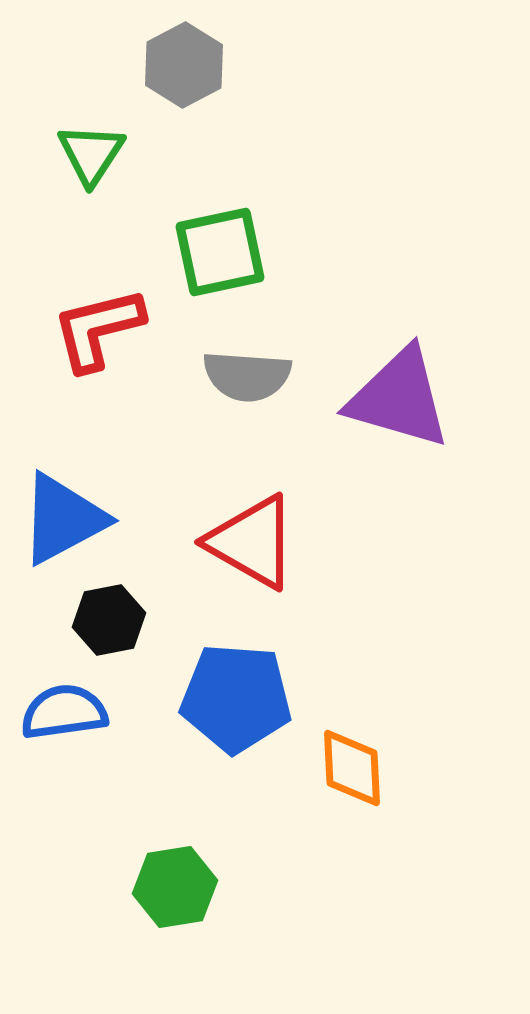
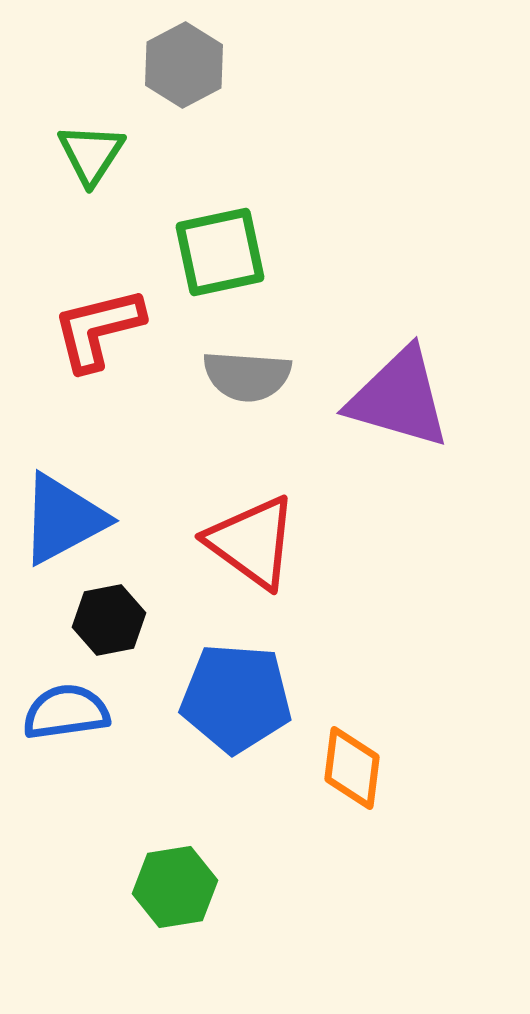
red triangle: rotated 6 degrees clockwise
blue semicircle: moved 2 px right
orange diamond: rotated 10 degrees clockwise
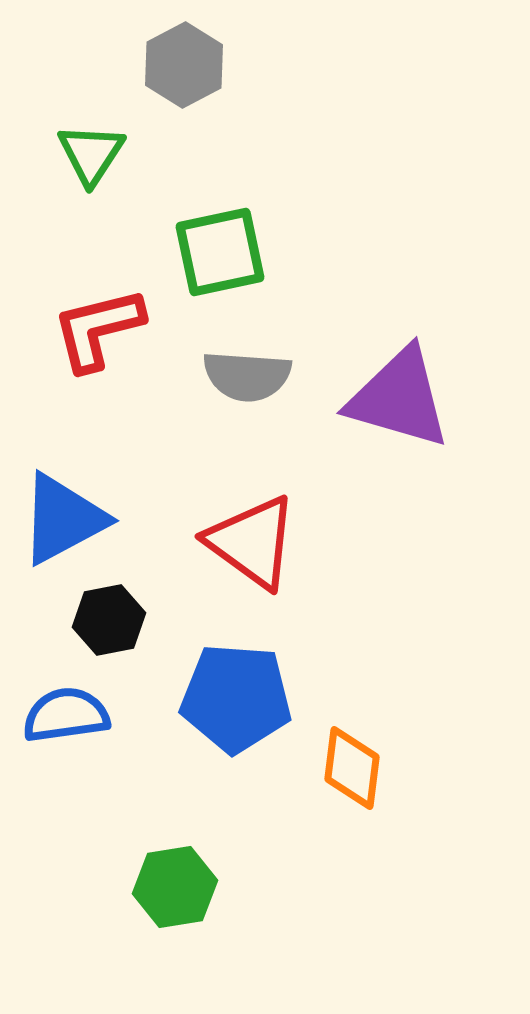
blue semicircle: moved 3 px down
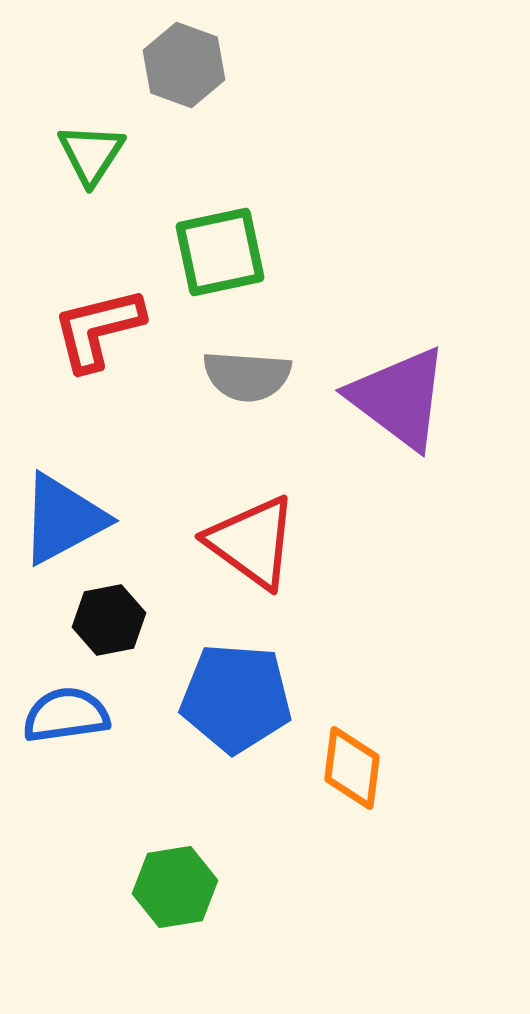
gray hexagon: rotated 12 degrees counterclockwise
purple triangle: rotated 21 degrees clockwise
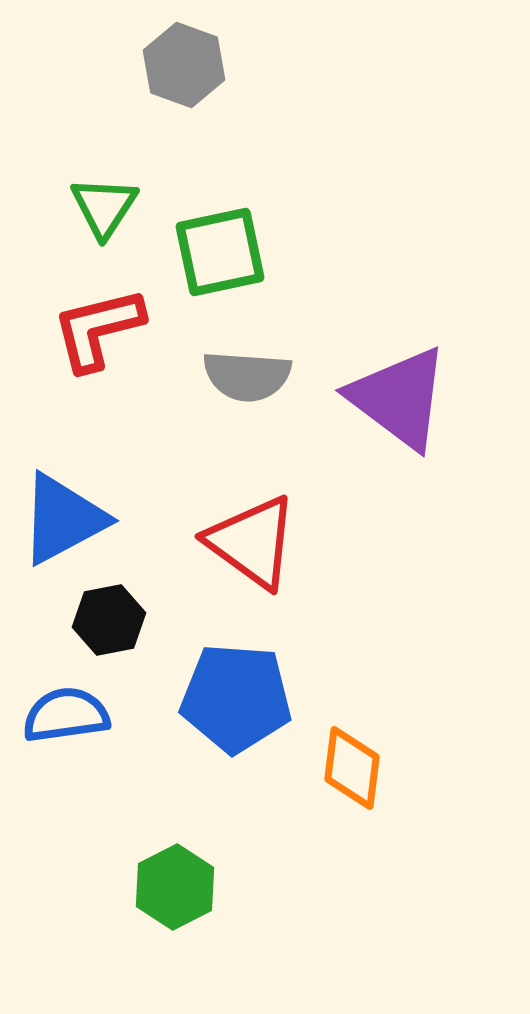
green triangle: moved 13 px right, 53 px down
green hexagon: rotated 18 degrees counterclockwise
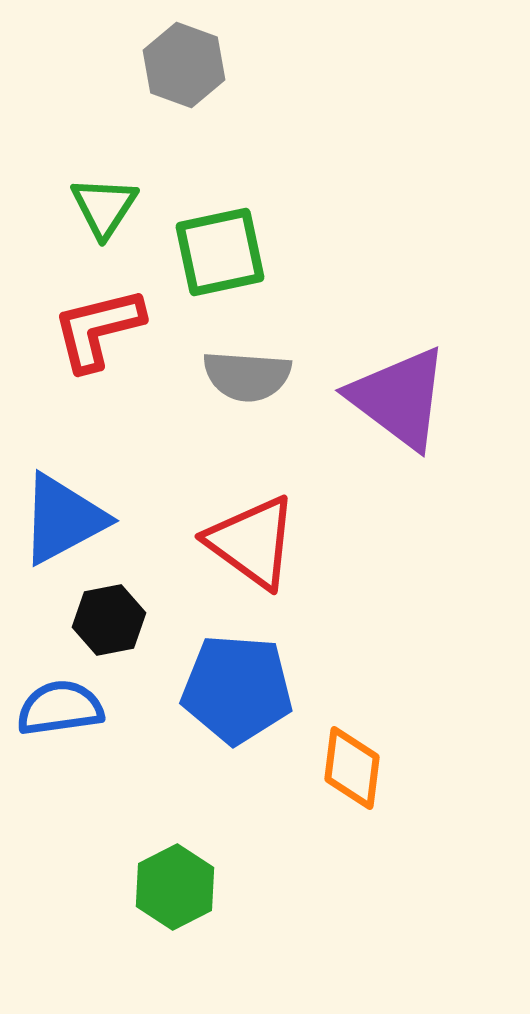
blue pentagon: moved 1 px right, 9 px up
blue semicircle: moved 6 px left, 7 px up
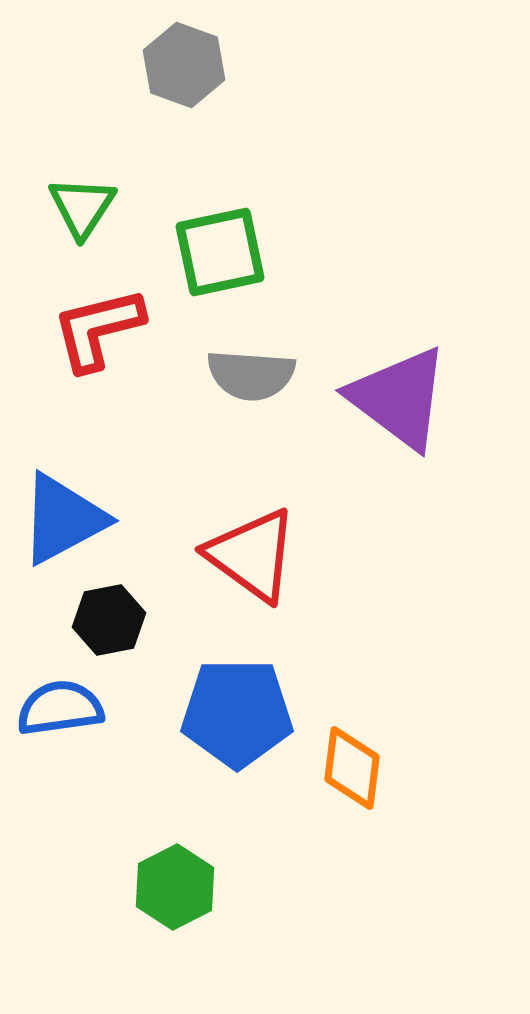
green triangle: moved 22 px left
gray semicircle: moved 4 px right, 1 px up
red triangle: moved 13 px down
blue pentagon: moved 24 px down; rotated 4 degrees counterclockwise
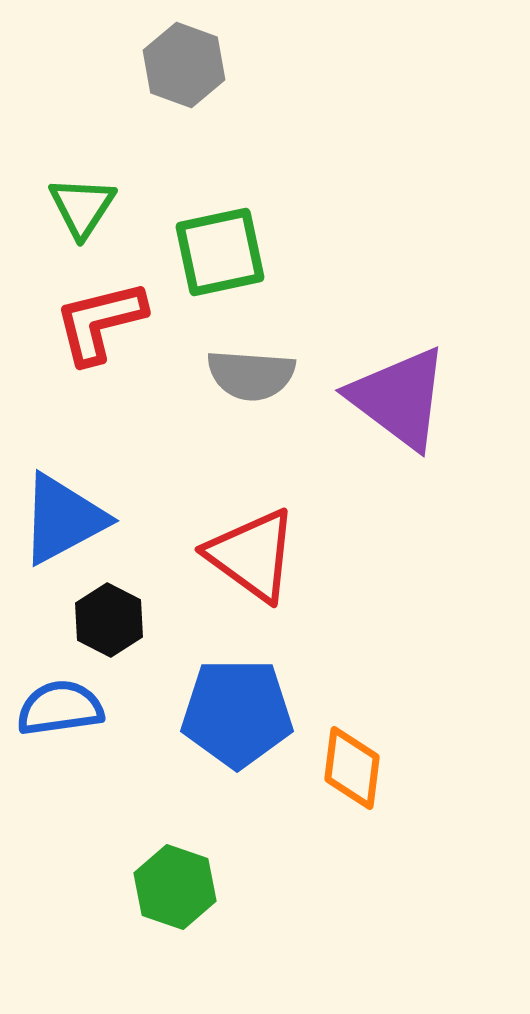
red L-shape: moved 2 px right, 7 px up
black hexagon: rotated 22 degrees counterclockwise
green hexagon: rotated 14 degrees counterclockwise
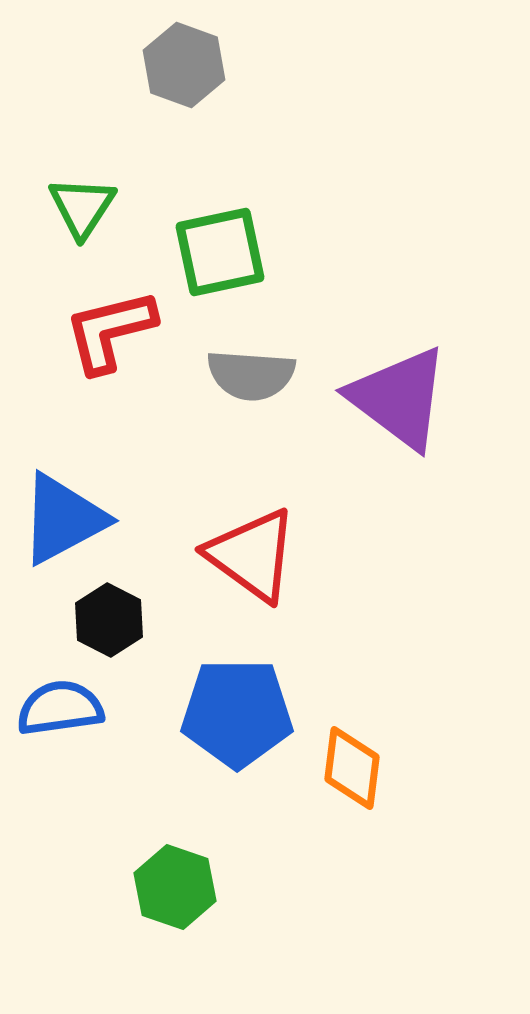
red L-shape: moved 10 px right, 9 px down
